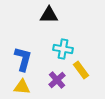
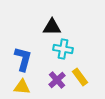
black triangle: moved 3 px right, 12 px down
yellow rectangle: moved 1 px left, 7 px down
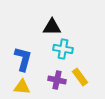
purple cross: rotated 36 degrees counterclockwise
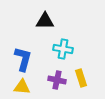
black triangle: moved 7 px left, 6 px up
yellow rectangle: moved 1 px right, 1 px down; rotated 18 degrees clockwise
